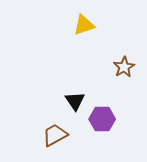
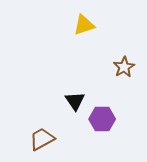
brown trapezoid: moved 13 px left, 4 px down
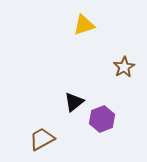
black triangle: moved 1 px left, 1 px down; rotated 25 degrees clockwise
purple hexagon: rotated 20 degrees counterclockwise
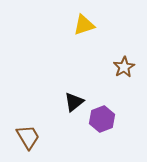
brown trapezoid: moved 14 px left, 2 px up; rotated 88 degrees clockwise
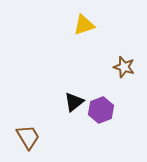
brown star: rotated 25 degrees counterclockwise
purple hexagon: moved 1 px left, 9 px up
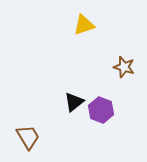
purple hexagon: rotated 20 degrees counterclockwise
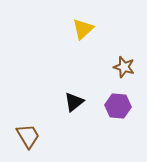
yellow triangle: moved 1 px left, 4 px down; rotated 25 degrees counterclockwise
purple hexagon: moved 17 px right, 4 px up; rotated 15 degrees counterclockwise
brown trapezoid: moved 1 px up
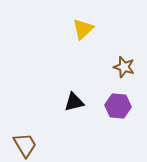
black triangle: rotated 25 degrees clockwise
brown trapezoid: moved 3 px left, 9 px down
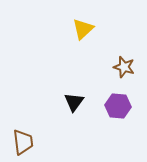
black triangle: rotated 40 degrees counterclockwise
brown trapezoid: moved 2 px left, 3 px up; rotated 24 degrees clockwise
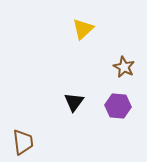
brown star: rotated 10 degrees clockwise
